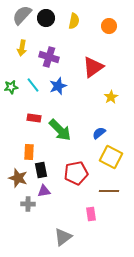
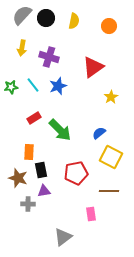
red rectangle: rotated 40 degrees counterclockwise
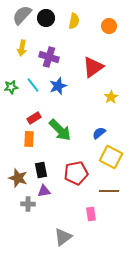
orange rectangle: moved 13 px up
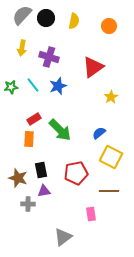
red rectangle: moved 1 px down
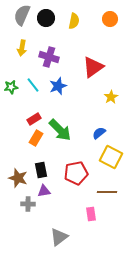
gray semicircle: rotated 20 degrees counterclockwise
orange circle: moved 1 px right, 7 px up
orange rectangle: moved 7 px right, 1 px up; rotated 28 degrees clockwise
brown line: moved 2 px left, 1 px down
gray triangle: moved 4 px left
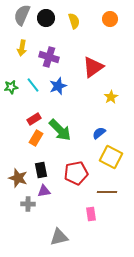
yellow semicircle: rotated 28 degrees counterclockwise
gray triangle: rotated 24 degrees clockwise
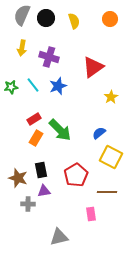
red pentagon: moved 2 px down; rotated 20 degrees counterclockwise
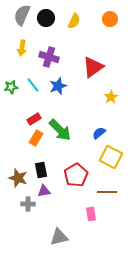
yellow semicircle: rotated 42 degrees clockwise
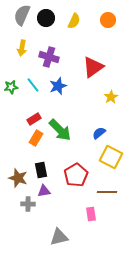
orange circle: moved 2 px left, 1 px down
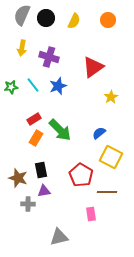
red pentagon: moved 5 px right; rotated 10 degrees counterclockwise
